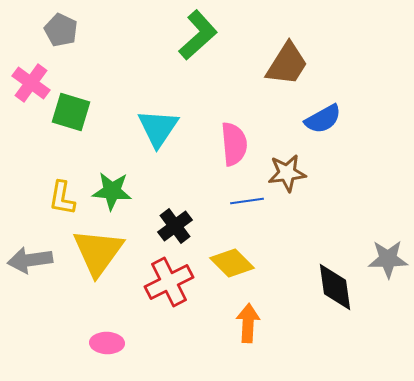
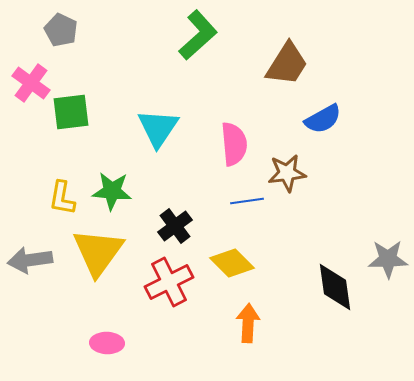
green square: rotated 24 degrees counterclockwise
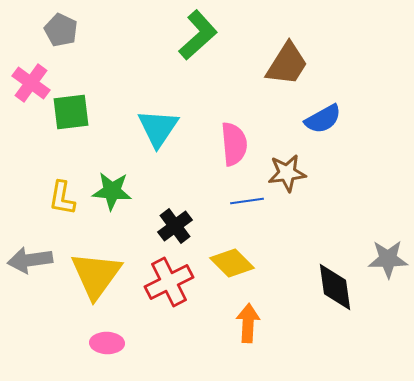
yellow triangle: moved 2 px left, 23 px down
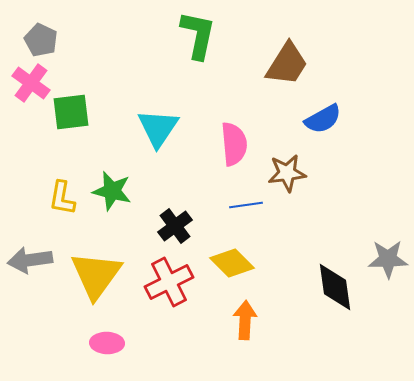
gray pentagon: moved 20 px left, 10 px down
green L-shape: rotated 36 degrees counterclockwise
green star: rotated 9 degrees clockwise
blue line: moved 1 px left, 4 px down
orange arrow: moved 3 px left, 3 px up
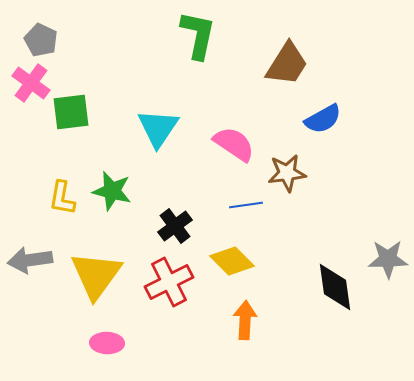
pink semicircle: rotated 51 degrees counterclockwise
yellow diamond: moved 2 px up
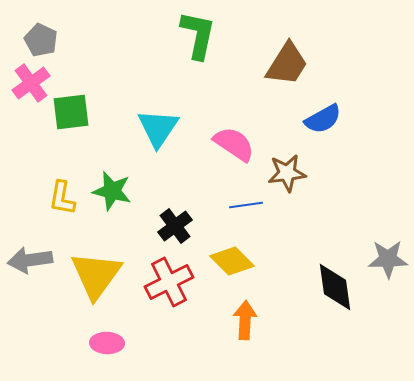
pink cross: rotated 18 degrees clockwise
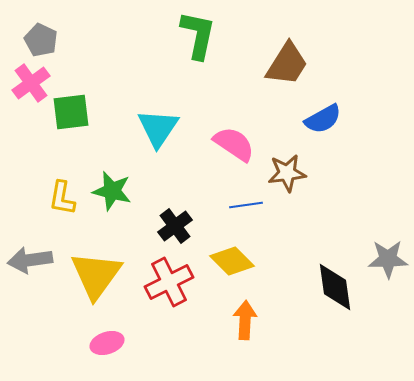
pink ellipse: rotated 20 degrees counterclockwise
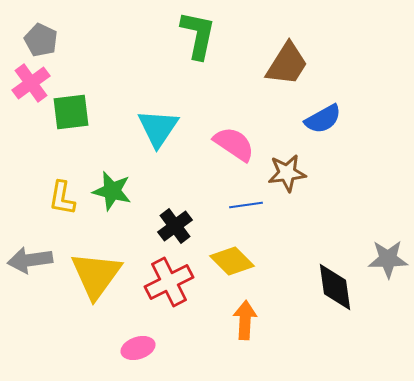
pink ellipse: moved 31 px right, 5 px down
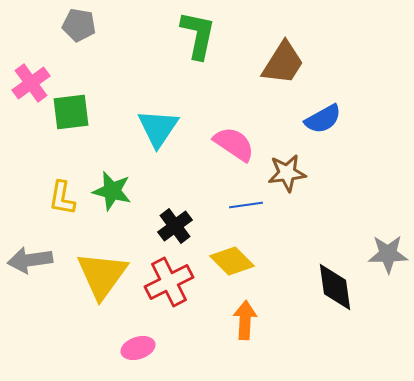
gray pentagon: moved 38 px right, 15 px up; rotated 16 degrees counterclockwise
brown trapezoid: moved 4 px left, 1 px up
gray star: moved 5 px up
yellow triangle: moved 6 px right
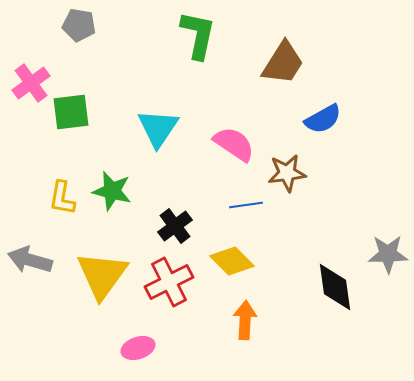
gray arrow: rotated 24 degrees clockwise
